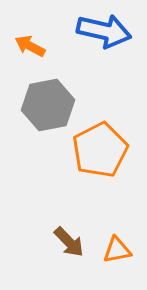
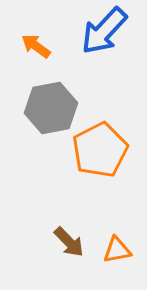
blue arrow: rotated 120 degrees clockwise
orange arrow: moved 6 px right; rotated 8 degrees clockwise
gray hexagon: moved 3 px right, 3 px down
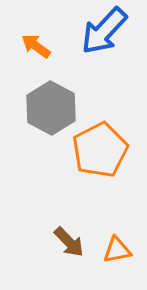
gray hexagon: rotated 21 degrees counterclockwise
